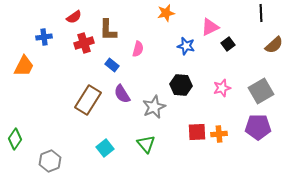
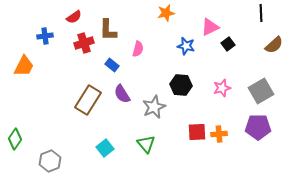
blue cross: moved 1 px right, 1 px up
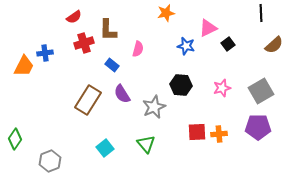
pink triangle: moved 2 px left, 1 px down
blue cross: moved 17 px down
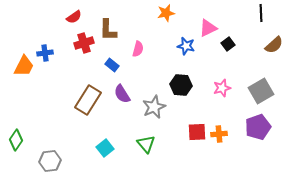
purple pentagon: rotated 20 degrees counterclockwise
green diamond: moved 1 px right, 1 px down
gray hexagon: rotated 15 degrees clockwise
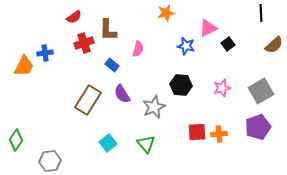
cyan square: moved 3 px right, 5 px up
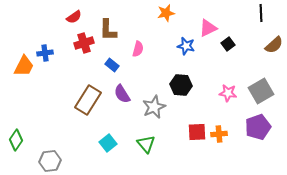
pink star: moved 6 px right, 5 px down; rotated 24 degrees clockwise
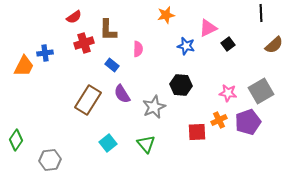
orange star: moved 2 px down
pink semicircle: rotated 14 degrees counterclockwise
purple pentagon: moved 10 px left, 5 px up
orange cross: moved 14 px up; rotated 21 degrees counterclockwise
gray hexagon: moved 1 px up
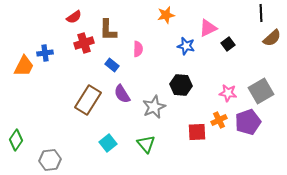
brown semicircle: moved 2 px left, 7 px up
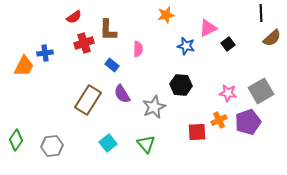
gray hexagon: moved 2 px right, 14 px up
